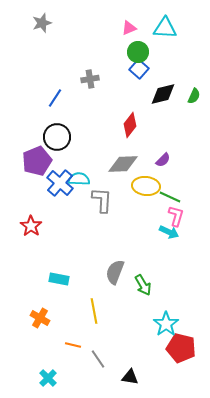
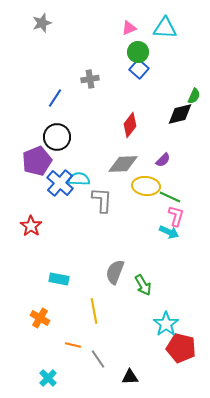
black diamond: moved 17 px right, 20 px down
black triangle: rotated 12 degrees counterclockwise
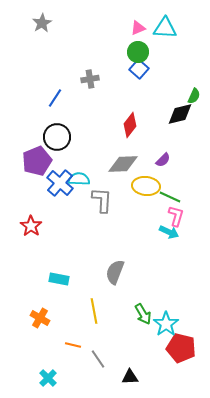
gray star: rotated 12 degrees counterclockwise
pink triangle: moved 9 px right
green arrow: moved 29 px down
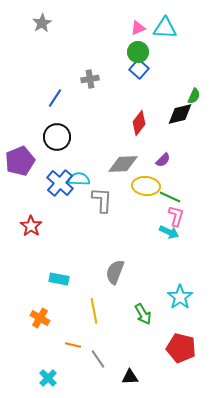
red diamond: moved 9 px right, 2 px up
purple pentagon: moved 17 px left
cyan star: moved 14 px right, 27 px up
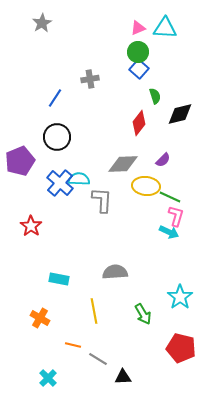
green semicircle: moved 39 px left; rotated 42 degrees counterclockwise
gray semicircle: rotated 65 degrees clockwise
gray line: rotated 24 degrees counterclockwise
black triangle: moved 7 px left
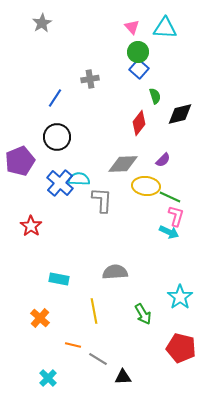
pink triangle: moved 6 px left, 1 px up; rotated 49 degrees counterclockwise
orange cross: rotated 12 degrees clockwise
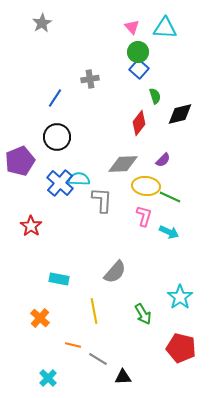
pink L-shape: moved 32 px left
gray semicircle: rotated 135 degrees clockwise
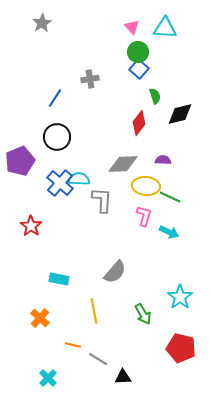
purple semicircle: rotated 133 degrees counterclockwise
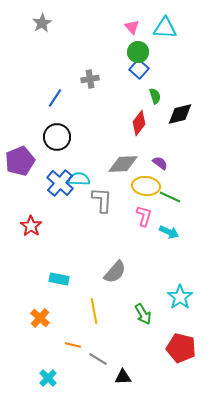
purple semicircle: moved 3 px left, 3 px down; rotated 35 degrees clockwise
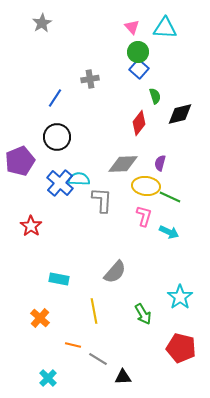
purple semicircle: rotated 112 degrees counterclockwise
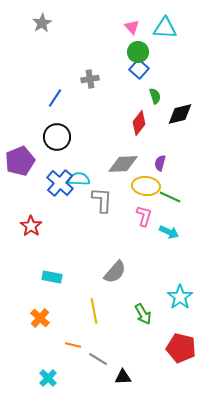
cyan rectangle: moved 7 px left, 2 px up
